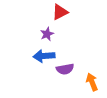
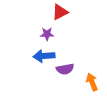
purple star: rotated 24 degrees clockwise
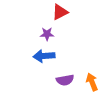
purple semicircle: moved 11 px down
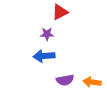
orange arrow: rotated 60 degrees counterclockwise
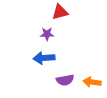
red triangle: rotated 12 degrees clockwise
blue arrow: moved 2 px down
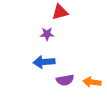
blue arrow: moved 4 px down
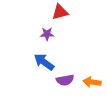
blue arrow: rotated 40 degrees clockwise
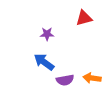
red triangle: moved 24 px right, 6 px down
orange arrow: moved 4 px up
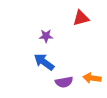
red triangle: moved 3 px left
purple star: moved 1 px left, 2 px down
purple semicircle: moved 1 px left, 2 px down
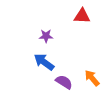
red triangle: moved 1 px right, 2 px up; rotated 18 degrees clockwise
orange arrow: rotated 42 degrees clockwise
purple semicircle: rotated 138 degrees counterclockwise
